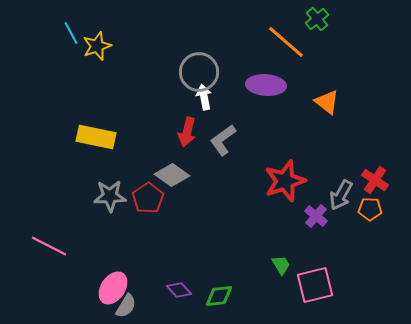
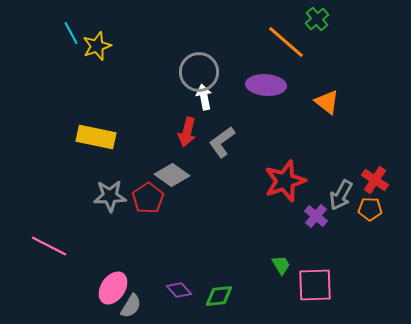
gray L-shape: moved 1 px left, 2 px down
pink square: rotated 12 degrees clockwise
gray semicircle: moved 5 px right
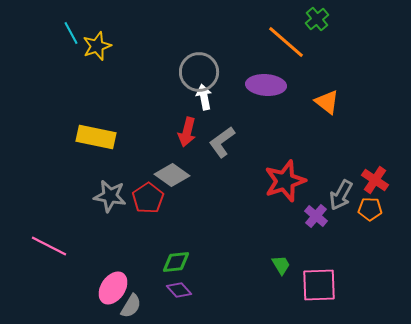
gray star: rotated 12 degrees clockwise
pink square: moved 4 px right
green diamond: moved 43 px left, 34 px up
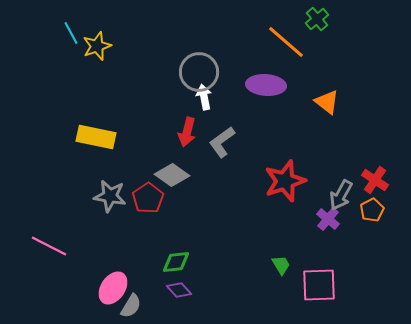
orange pentagon: moved 2 px right, 1 px down; rotated 30 degrees counterclockwise
purple cross: moved 12 px right, 3 px down
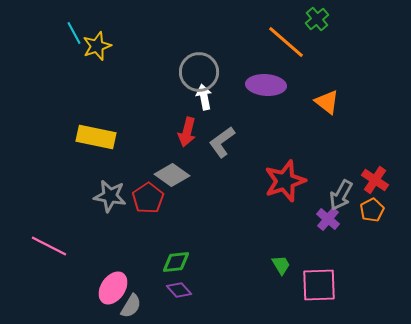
cyan line: moved 3 px right
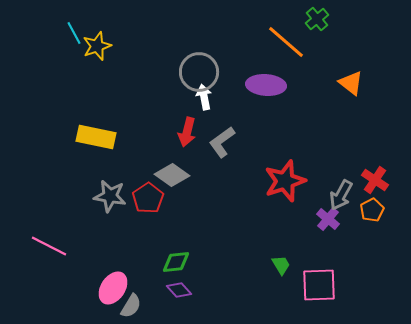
orange triangle: moved 24 px right, 19 px up
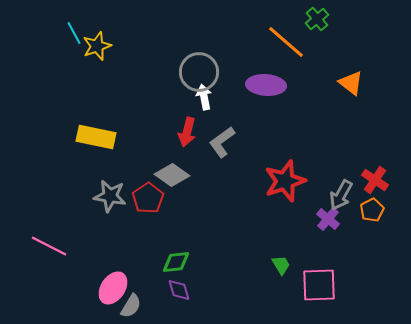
purple diamond: rotated 25 degrees clockwise
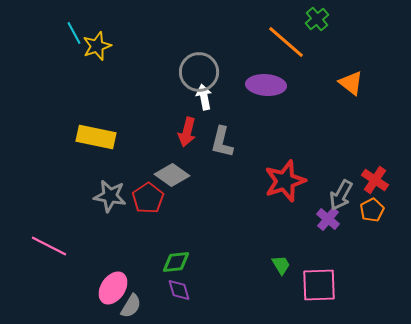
gray L-shape: rotated 40 degrees counterclockwise
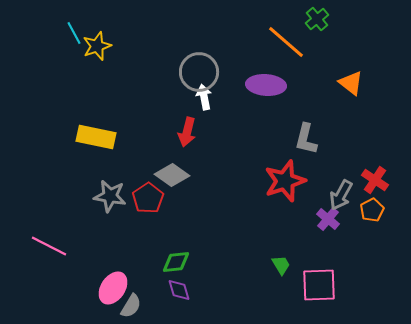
gray L-shape: moved 84 px right, 3 px up
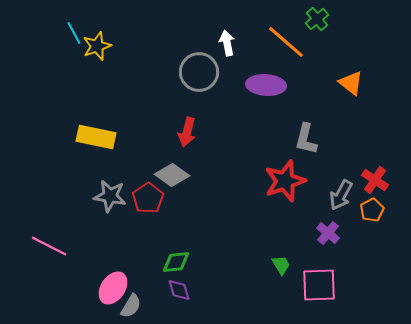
white arrow: moved 23 px right, 54 px up
purple cross: moved 14 px down
